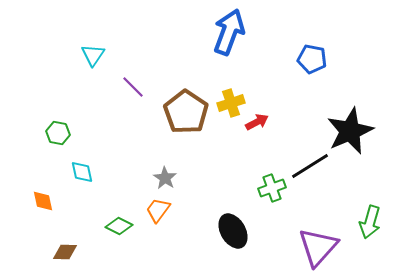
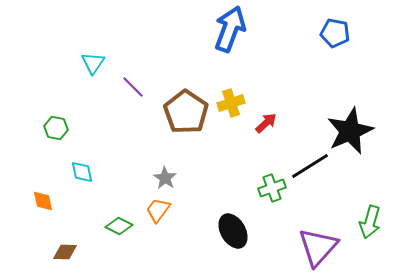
blue arrow: moved 1 px right, 3 px up
cyan triangle: moved 8 px down
blue pentagon: moved 23 px right, 26 px up
red arrow: moved 9 px right, 1 px down; rotated 15 degrees counterclockwise
green hexagon: moved 2 px left, 5 px up
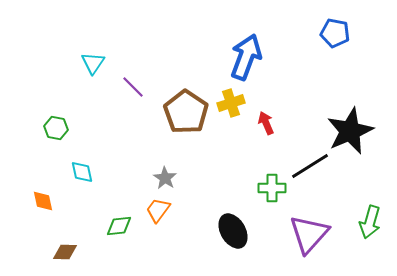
blue arrow: moved 16 px right, 28 px down
red arrow: rotated 70 degrees counterclockwise
green cross: rotated 20 degrees clockwise
green diamond: rotated 32 degrees counterclockwise
purple triangle: moved 9 px left, 13 px up
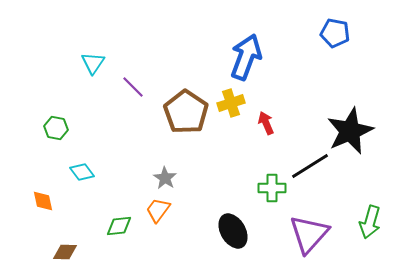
cyan diamond: rotated 25 degrees counterclockwise
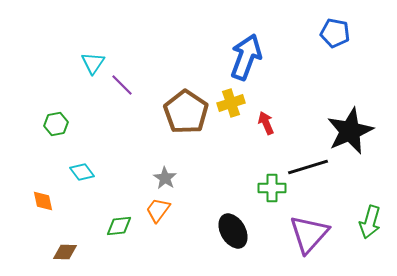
purple line: moved 11 px left, 2 px up
green hexagon: moved 4 px up; rotated 20 degrees counterclockwise
black line: moved 2 px left, 1 px down; rotated 15 degrees clockwise
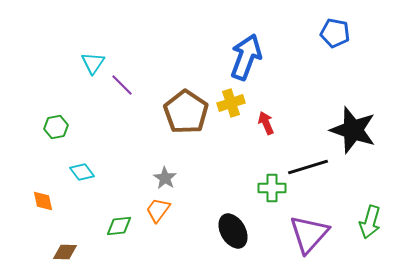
green hexagon: moved 3 px down
black star: moved 3 px right, 1 px up; rotated 30 degrees counterclockwise
